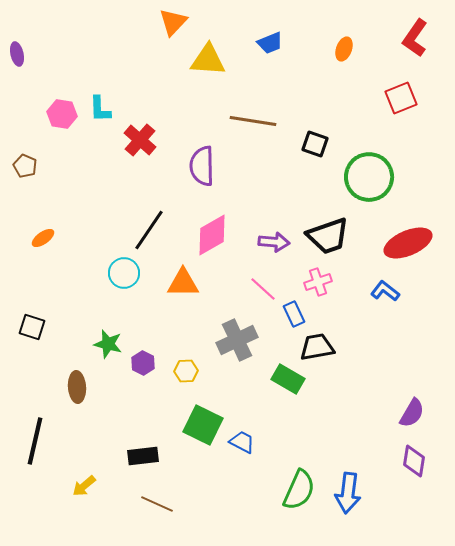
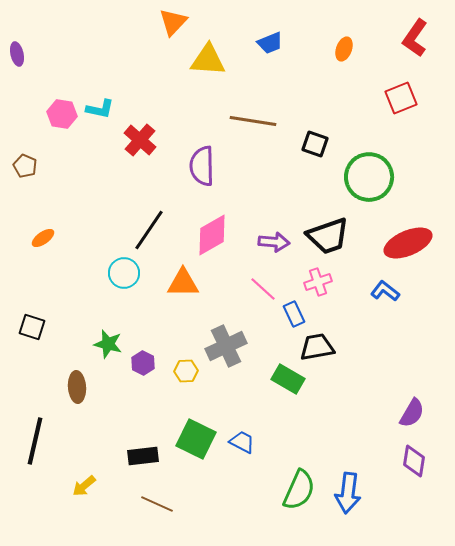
cyan L-shape at (100, 109): rotated 76 degrees counterclockwise
gray cross at (237, 340): moved 11 px left, 6 px down
green square at (203, 425): moved 7 px left, 14 px down
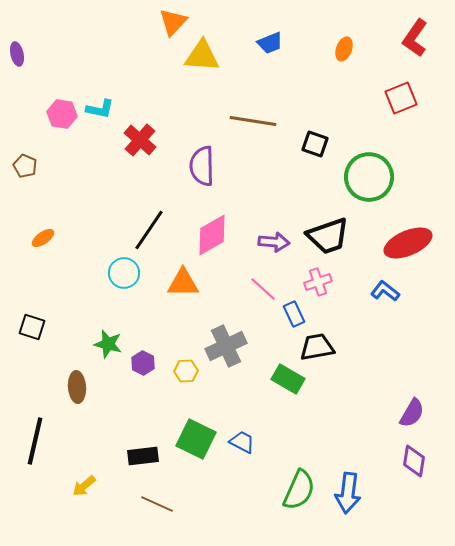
yellow triangle at (208, 60): moved 6 px left, 4 px up
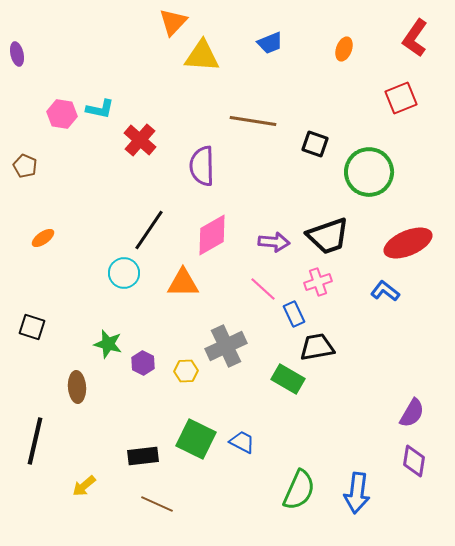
green circle at (369, 177): moved 5 px up
blue arrow at (348, 493): moved 9 px right
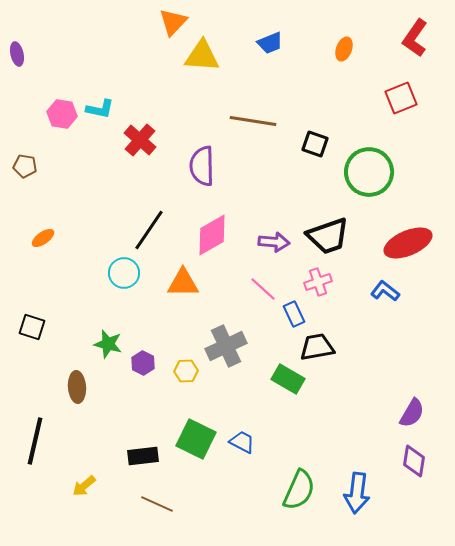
brown pentagon at (25, 166): rotated 15 degrees counterclockwise
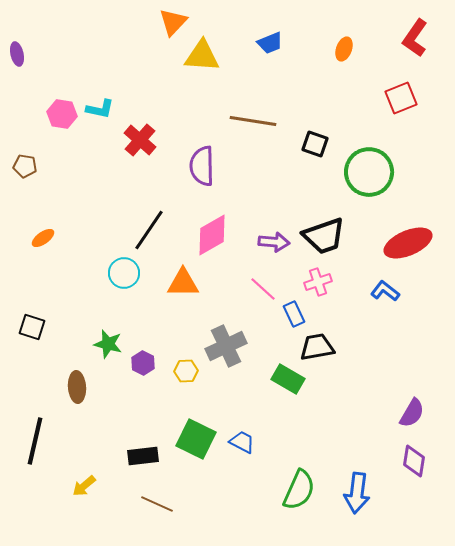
black trapezoid at (328, 236): moved 4 px left
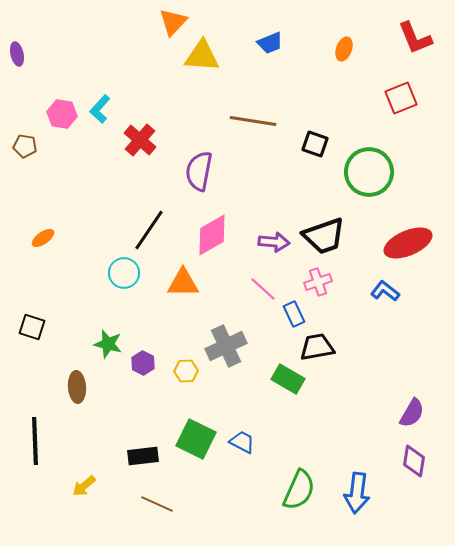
red L-shape at (415, 38): rotated 57 degrees counterclockwise
cyan L-shape at (100, 109): rotated 120 degrees clockwise
brown pentagon at (25, 166): moved 20 px up
purple semicircle at (202, 166): moved 3 px left, 5 px down; rotated 12 degrees clockwise
black line at (35, 441): rotated 15 degrees counterclockwise
